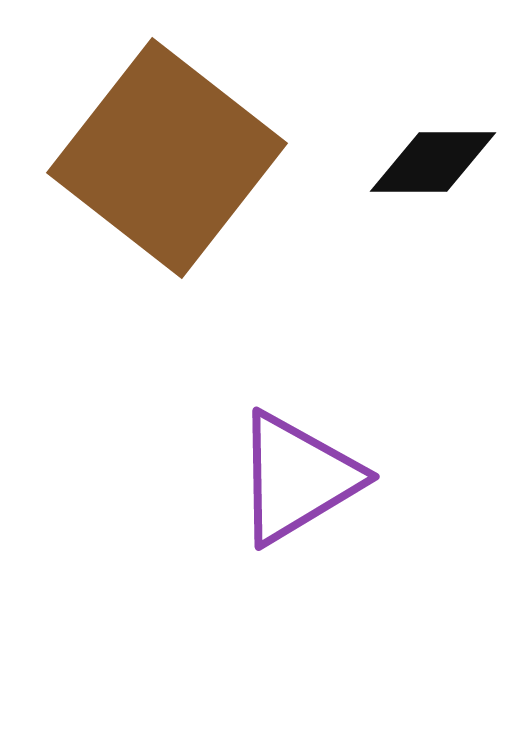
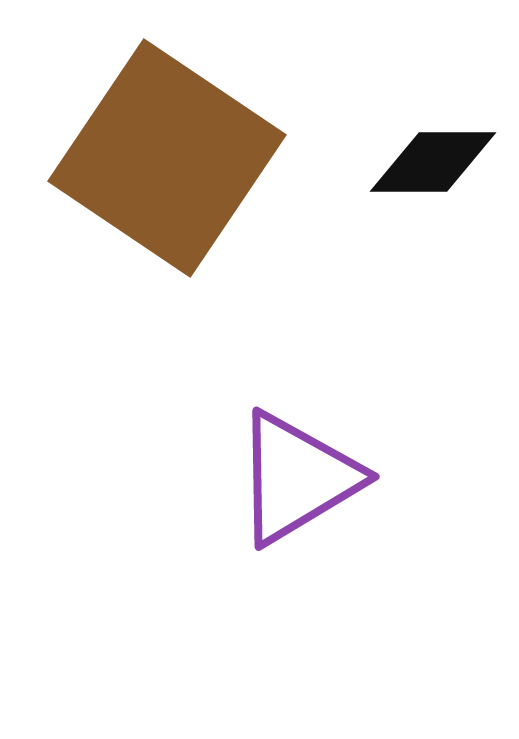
brown square: rotated 4 degrees counterclockwise
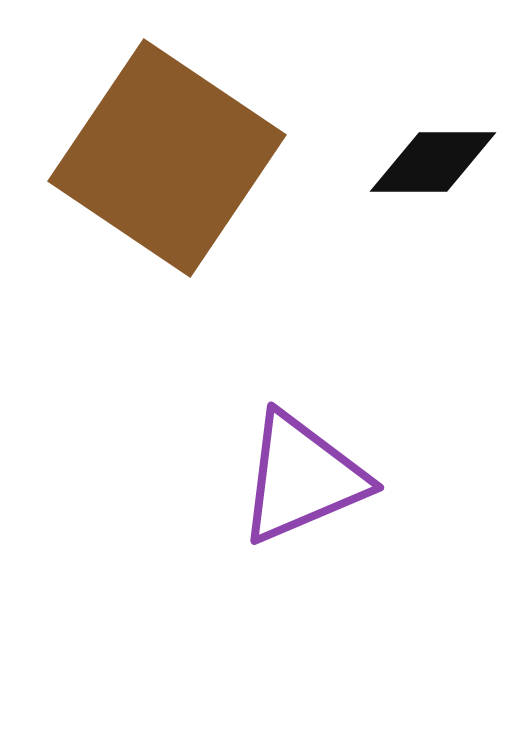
purple triangle: moved 5 px right; rotated 8 degrees clockwise
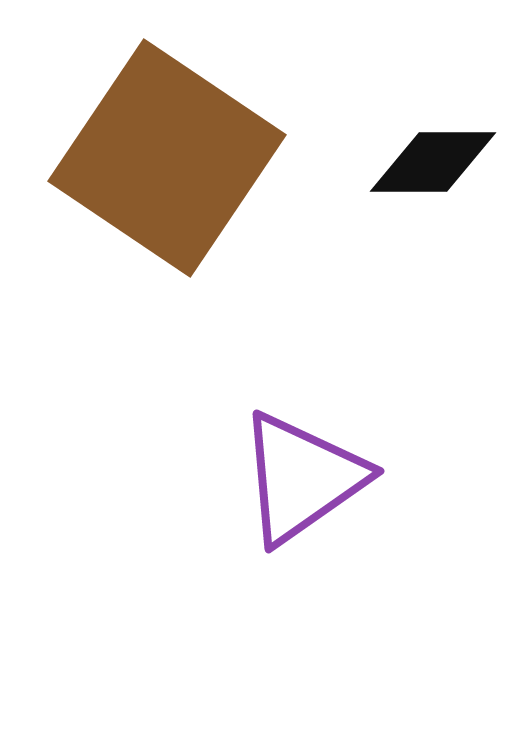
purple triangle: rotated 12 degrees counterclockwise
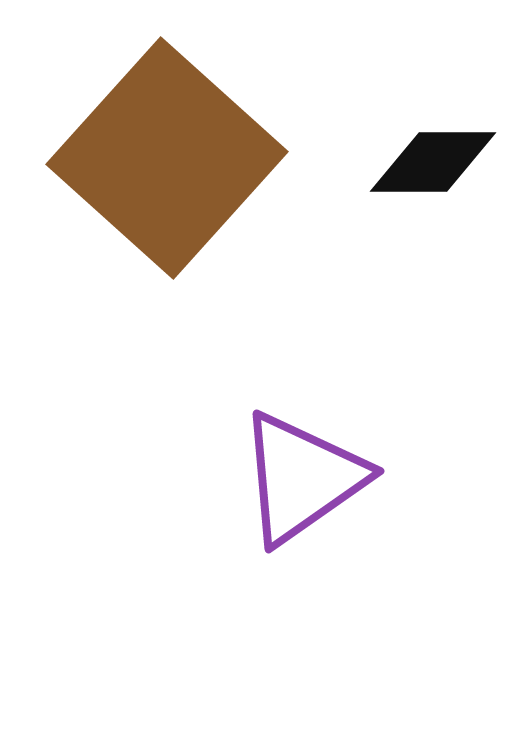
brown square: rotated 8 degrees clockwise
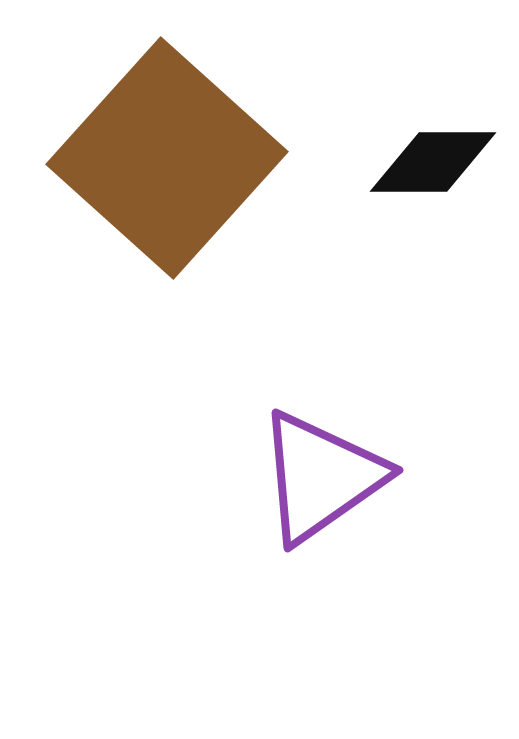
purple triangle: moved 19 px right, 1 px up
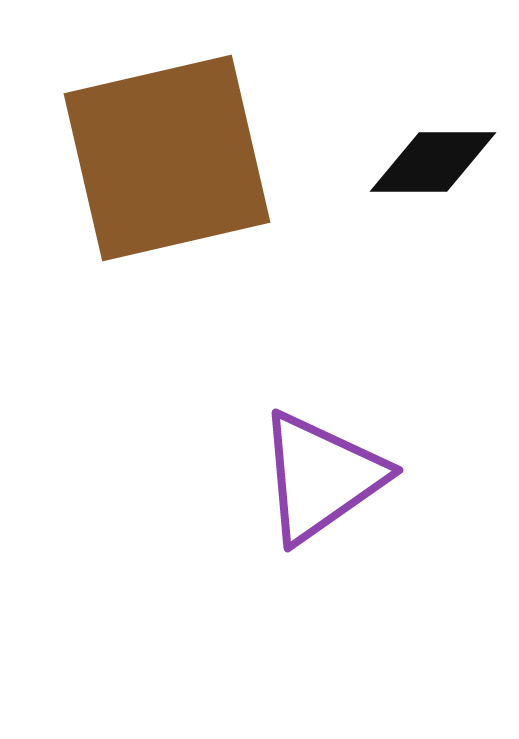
brown square: rotated 35 degrees clockwise
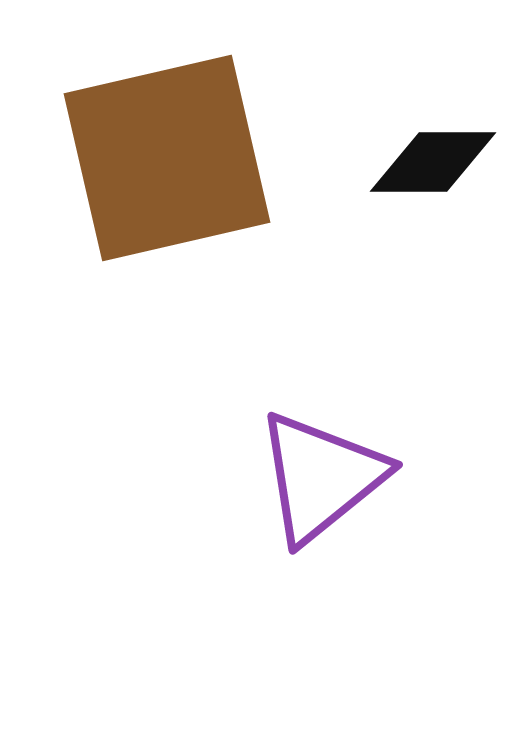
purple triangle: rotated 4 degrees counterclockwise
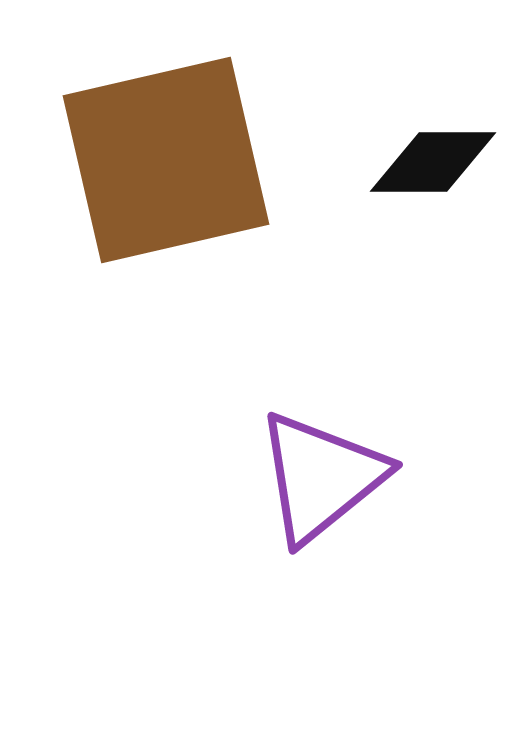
brown square: moved 1 px left, 2 px down
